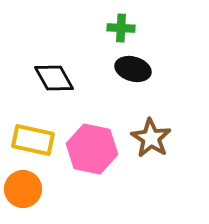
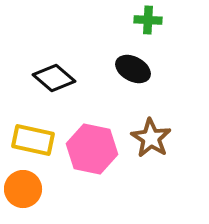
green cross: moved 27 px right, 8 px up
black ellipse: rotated 12 degrees clockwise
black diamond: rotated 21 degrees counterclockwise
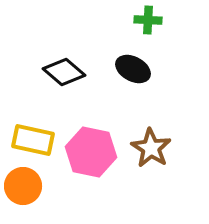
black diamond: moved 10 px right, 6 px up
brown star: moved 10 px down
pink hexagon: moved 1 px left, 3 px down
orange circle: moved 3 px up
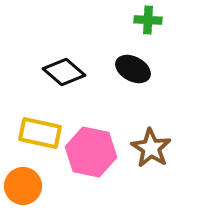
yellow rectangle: moved 7 px right, 7 px up
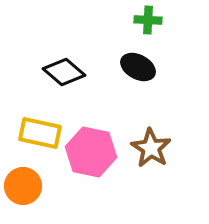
black ellipse: moved 5 px right, 2 px up
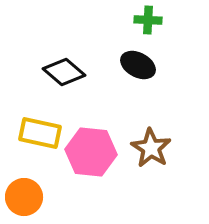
black ellipse: moved 2 px up
pink hexagon: rotated 6 degrees counterclockwise
orange circle: moved 1 px right, 11 px down
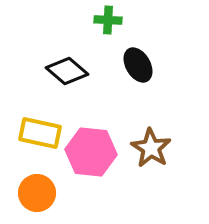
green cross: moved 40 px left
black ellipse: rotated 32 degrees clockwise
black diamond: moved 3 px right, 1 px up
orange circle: moved 13 px right, 4 px up
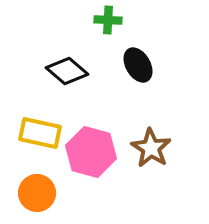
pink hexagon: rotated 9 degrees clockwise
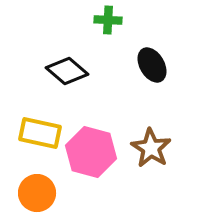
black ellipse: moved 14 px right
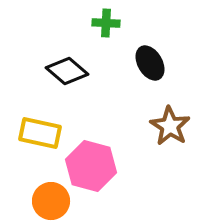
green cross: moved 2 px left, 3 px down
black ellipse: moved 2 px left, 2 px up
brown star: moved 19 px right, 22 px up
pink hexagon: moved 14 px down
orange circle: moved 14 px right, 8 px down
